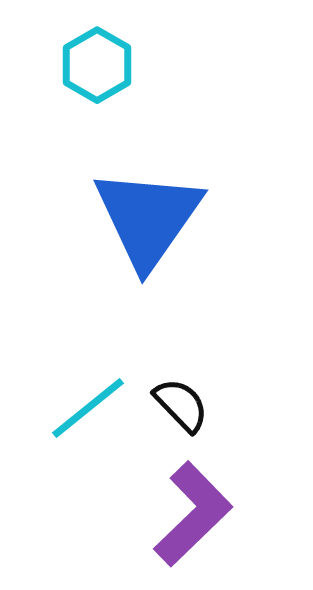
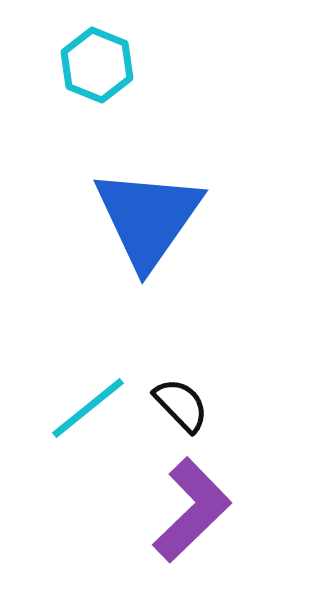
cyan hexagon: rotated 8 degrees counterclockwise
purple L-shape: moved 1 px left, 4 px up
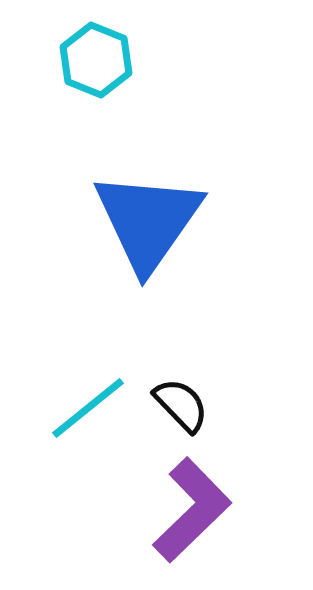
cyan hexagon: moved 1 px left, 5 px up
blue triangle: moved 3 px down
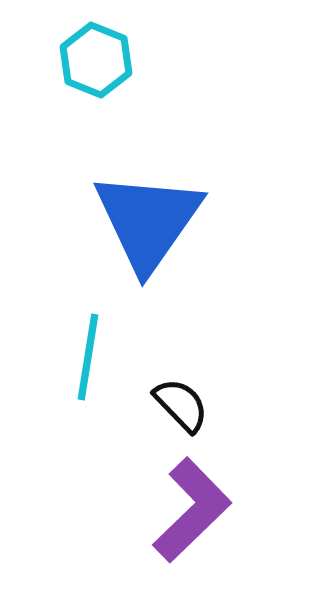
cyan line: moved 51 px up; rotated 42 degrees counterclockwise
